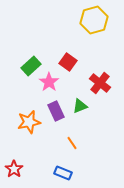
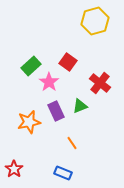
yellow hexagon: moved 1 px right, 1 px down
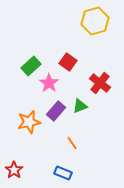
pink star: moved 1 px down
purple rectangle: rotated 66 degrees clockwise
red star: moved 1 px down
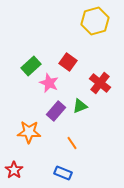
pink star: rotated 12 degrees counterclockwise
orange star: moved 10 px down; rotated 15 degrees clockwise
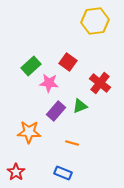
yellow hexagon: rotated 8 degrees clockwise
pink star: rotated 18 degrees counterclockwise
orange line: rotated 40 degrees counterclockwise
red star: moved 2 px right, 2 px down
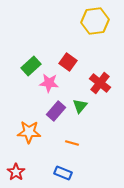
green triangle: rotated 28 degrees counterclockwise
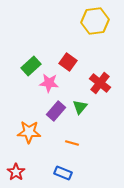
green triangle: moved 1 px down
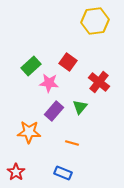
red cross: moved 1 px left, 1 px up
purple rectangle: moved 2 px left
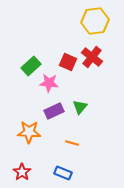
red square: rotated 12 degrees counterclockwise
red cross: moved 7 px left, 25 px up
purple rectangle: rotated 24 degrees clockwise
red star: moved 6 px right
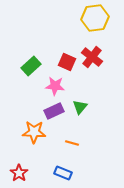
yellow hexagon: moved 3 px up
red square: moved 1 px left
pink star: moved 6 px right, 3 px down
orange star: moved 5 px right
red star: moved 3 px left, 1 px down
